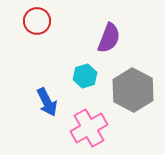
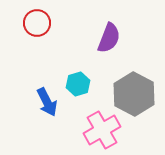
red circle: moved 2 px down
cyan hexagon: moved 7 px left, 8 px down
gray hexagon: moved 1 px right, 4 px down
pink cross: moved 13 px right, 2 px down
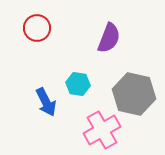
red circle: moved 5 px down
cyan hexagon: rotated 25 degrees clockwise
gray hexagon: rotated 15 degrees counterclockwise
blue arrow: moved 1 px left
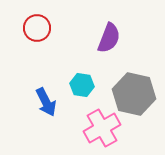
cyan hexagon: moved 4 px right, 1 px down
pink cross: moved 2 px up
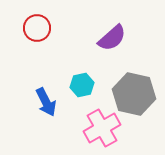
purple semicircle: moved 3 px right; rotated 28 degrees clockwise
cyan hexagon: rotated 20 degrees counterclockwise
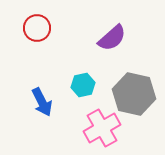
cyan hexagon: moved 1 px right
blue arrow: moved 4 px left
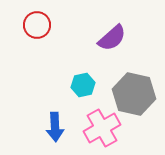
red circle: moved 3 px up
blue arrow: moved 13 px right, 25 px down; rotated 24 degrees clockwise
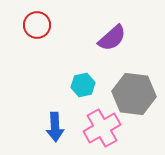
gray hexagon: rotated 6 degrees counterclockwise
